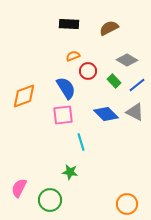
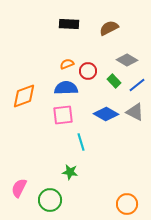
orange semicircle: moved 6 px left, 8 px down
blue semicircle: rotated 60 degrees counterclockwise
blue diamond: rotated 15 degrees counterclockwise
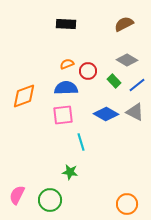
black rectangle: moved 3 px left
brown semicircle: moved 15 px right, 4 px up
pink semicircle: moved 2 px left, 7 px down
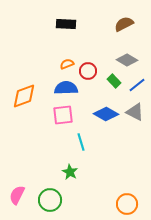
green star: rotated 21 degrees clockwise
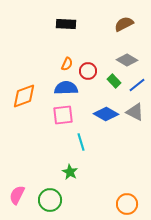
orange semicircle: rotated 136 degrees clockwise
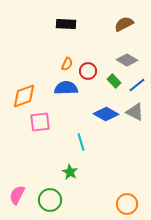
pink square: moved 23 px left, 7 px down
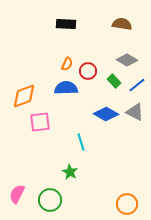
brown semicircle: moved 2 px left; rotated 36 degrees clockwise
pink semicircle: moved 1 px up
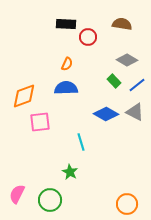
red circle: moved 34 px up
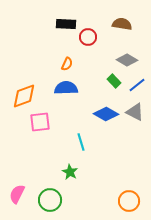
orange circle: moved 2 px right, 3 px up
